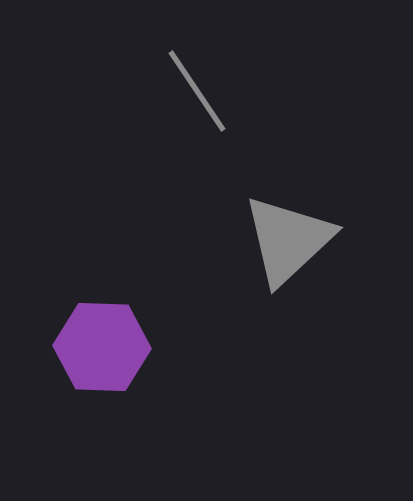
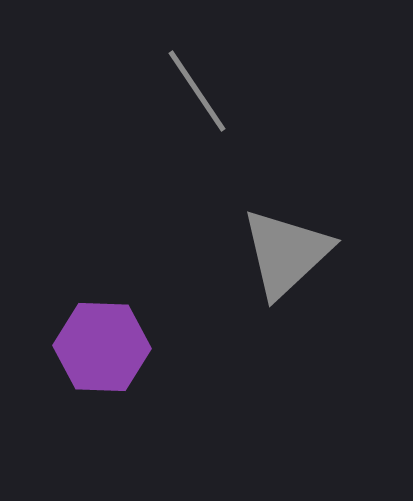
gray triangle: moved 2 px left, 13 px down
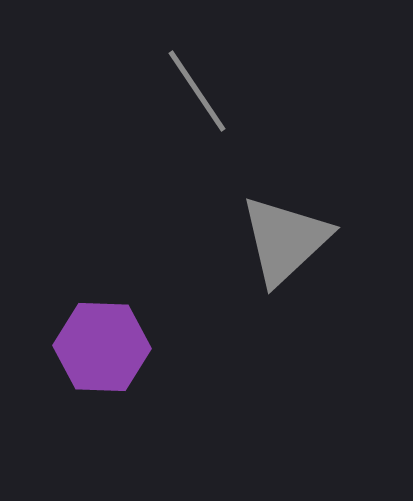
gray triangle: moved 1 px left, 13 px up
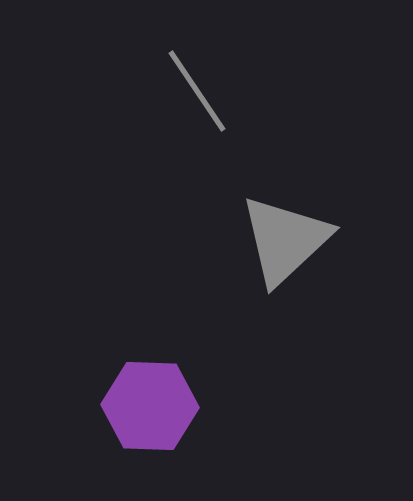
purple hexagon: moved 48 px right, 59 px down
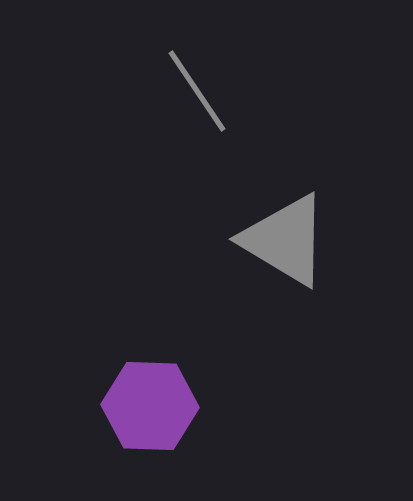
gray triangle: rotated 46 degrees counterclockwise
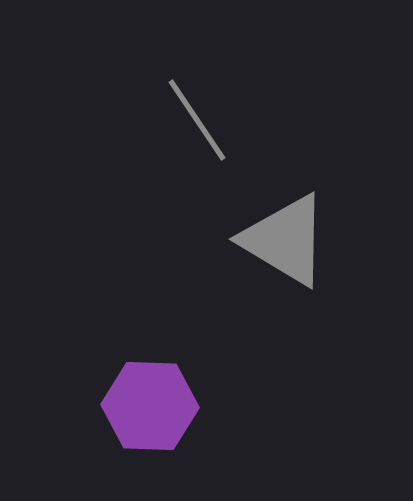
gray line: moved 29 px down
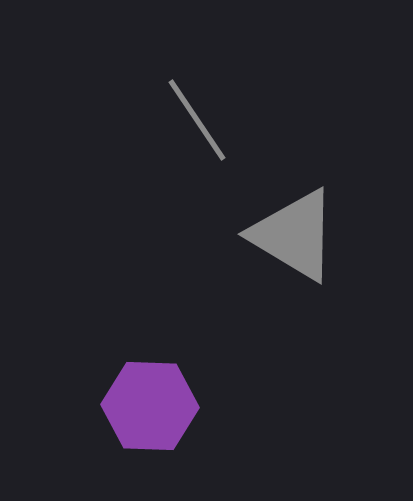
gray triangle: moved 9 px right, 5 px up
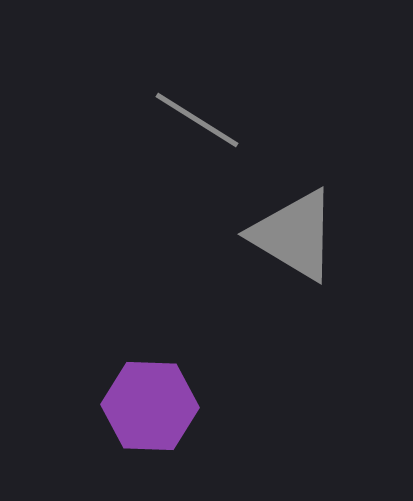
gray line: rotated 24 degrees counterclockwise
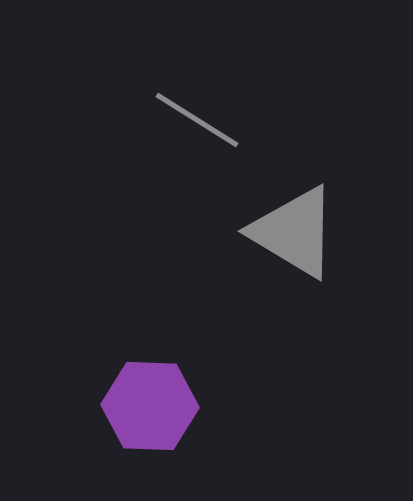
gray triangle: moved 3 px up
